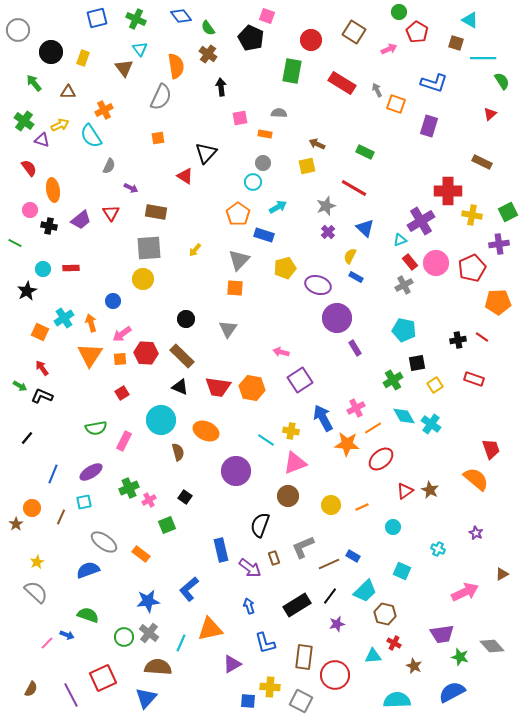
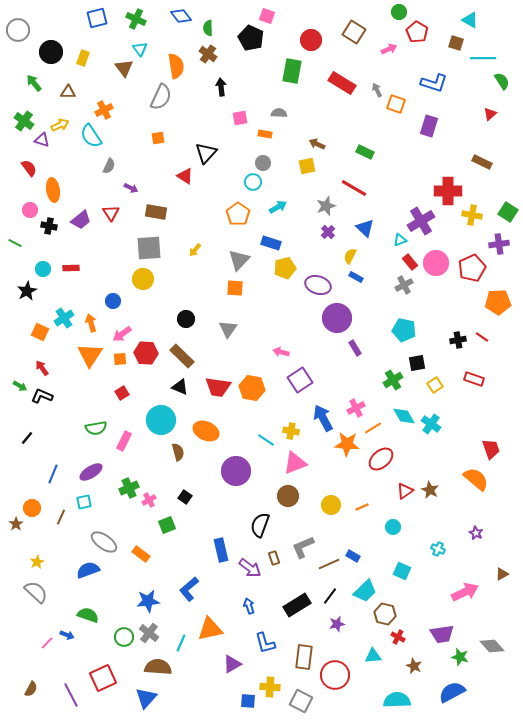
green semicircle at (208, 28): rotated 35 degrees clockwise
green square at (508, 212): rotated 30 degrees counterclockwise
blue rectangle at (264, 235): moved 7 px right, 8 px down
red cross at (394, 643): moved 4 px right, 6 px up
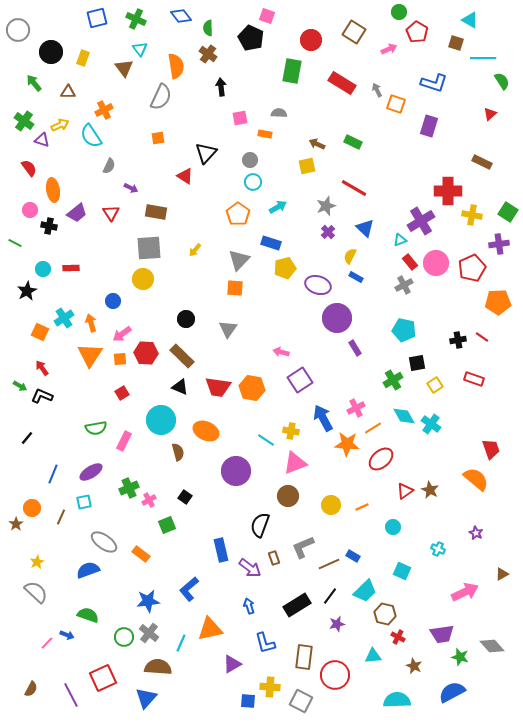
green rectangle at (365, 152): moved 12 px left, 10 px up
gray circle at (263, 163): moved 13 px left, 3 px up
purple trapezoid at (81, 220): moved 4 px left, 7 px up
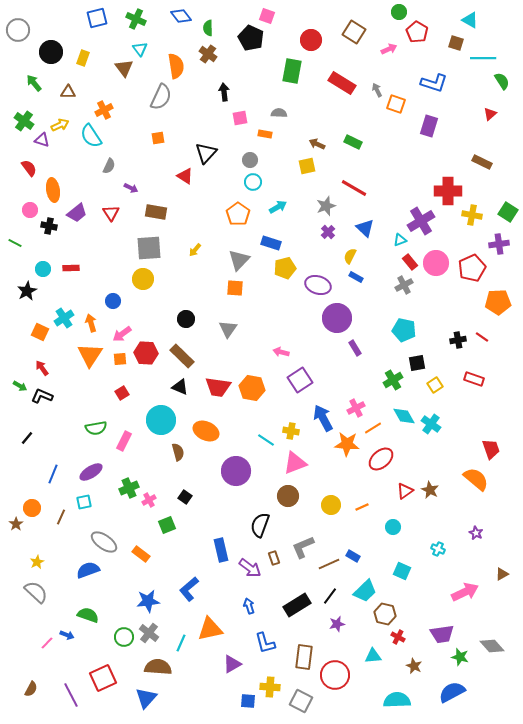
black arrow at (221, 87): moved 3 px right, 5 px down
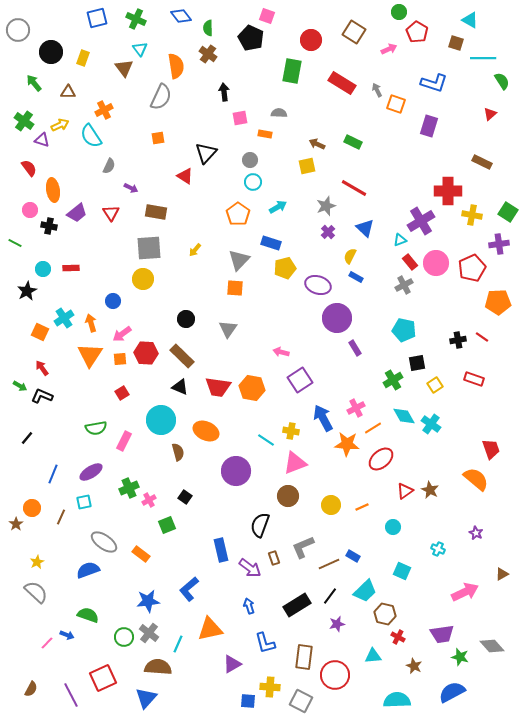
cyan line at (181, 643): moved 3 px left, 1 px down
